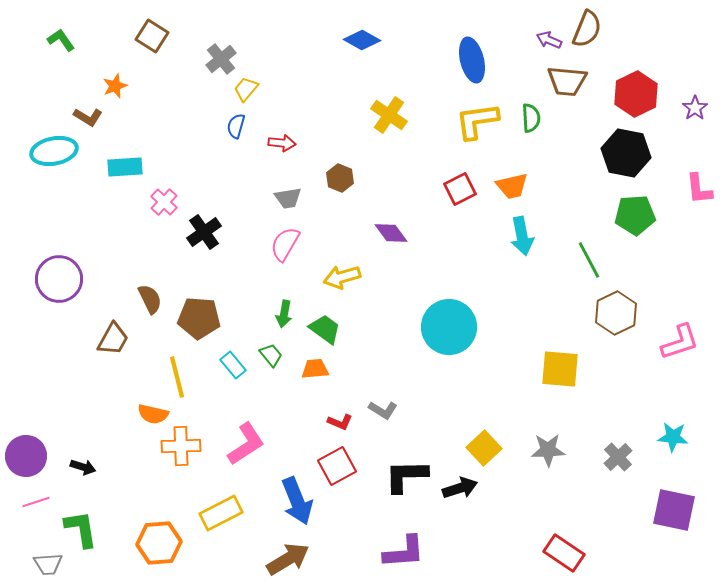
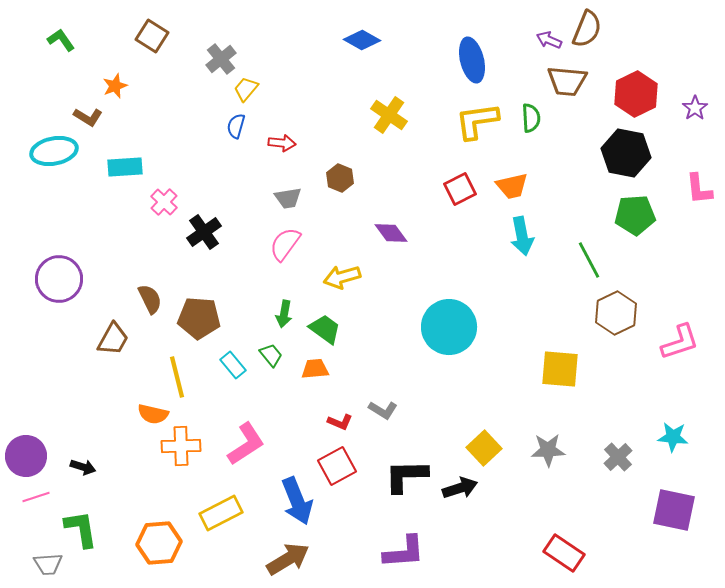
pink semicircle at (285, 244): rotated 6 degrees clockwise
pink line at (36, 502): moved 5 px up
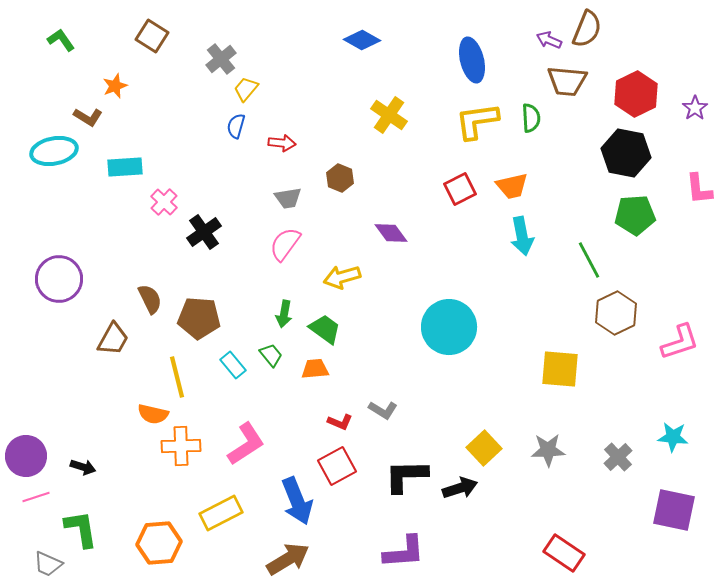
gray trapezoid at (48, 564): rotated 28 degrees clockwise
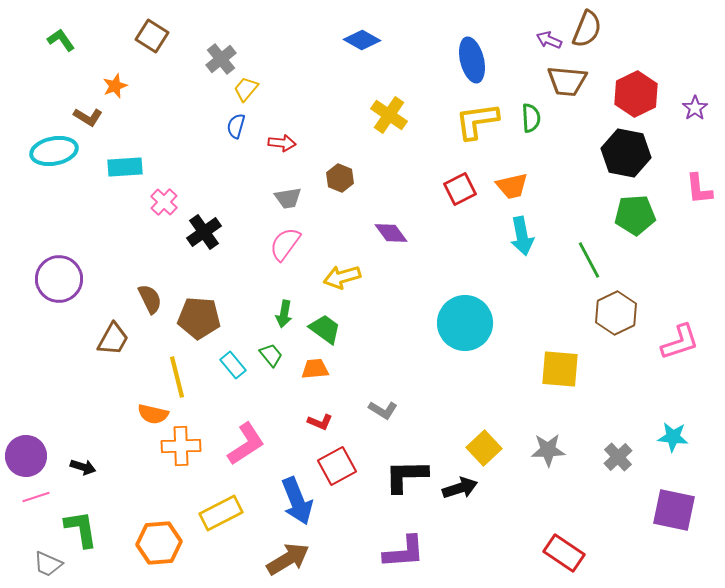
cyan circle at (449, 327): moved 16 px right, 4 px up
red L-shape at (340, 422): moved 20 px left
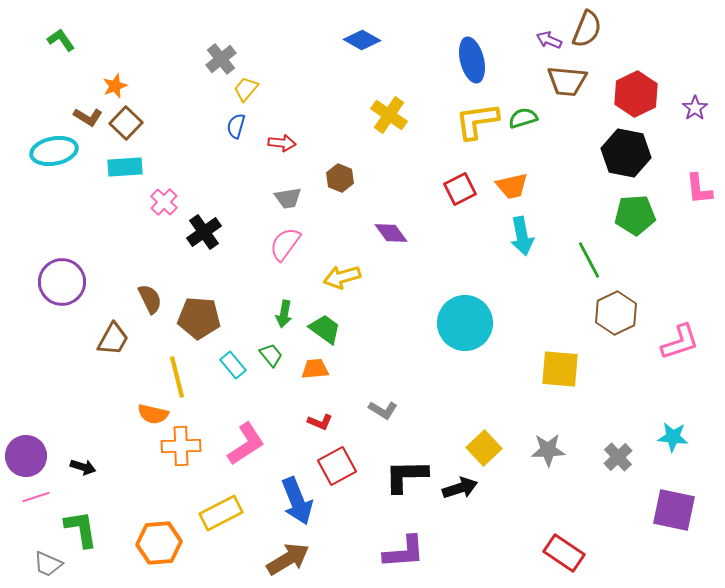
brown square at (152, 36): moved 26 px left, 87 px down; rotated 12 degrees clockwise
green semicircle at (531, 118): moved 8 px left; rotated 104 degrees counterclockwise
purple circle at (59, 279): moved 3 px right, 3 px down
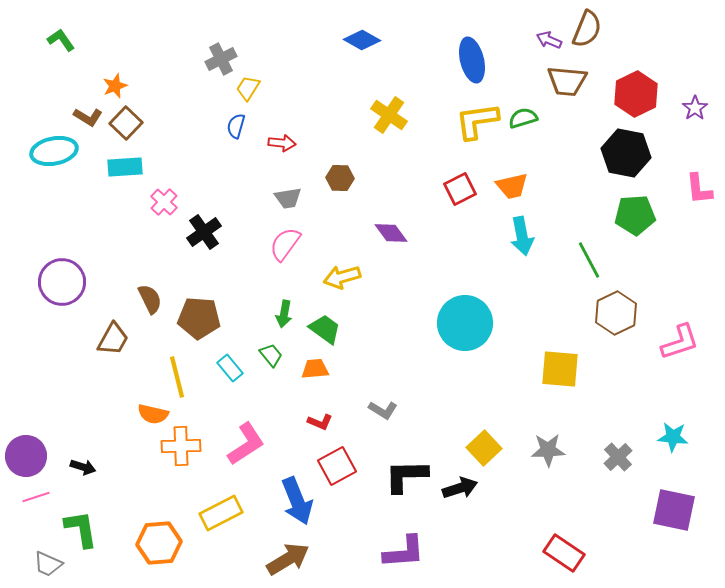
gray cross at (221, 59): rotated 12 degrees clockwise
yellow trapezoid at (246, 89): moved 2 px right, 1 px up; rotated 8 degrees counterclockwise
brown hexagon at (340, 178): rotated 20 degrees counterclockwise
cyan rectangle at (233, 365): moved 3 px left, 3 px down
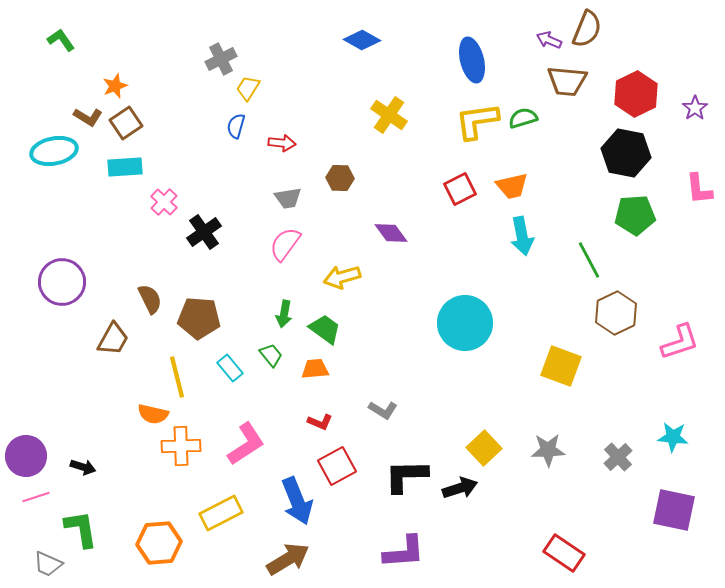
brown square at (126, 123): rotated 12 degrees clockwise
yellow square at (560, 369): moved 1 px right, 3 px up; rotated 15 degrees clockwise
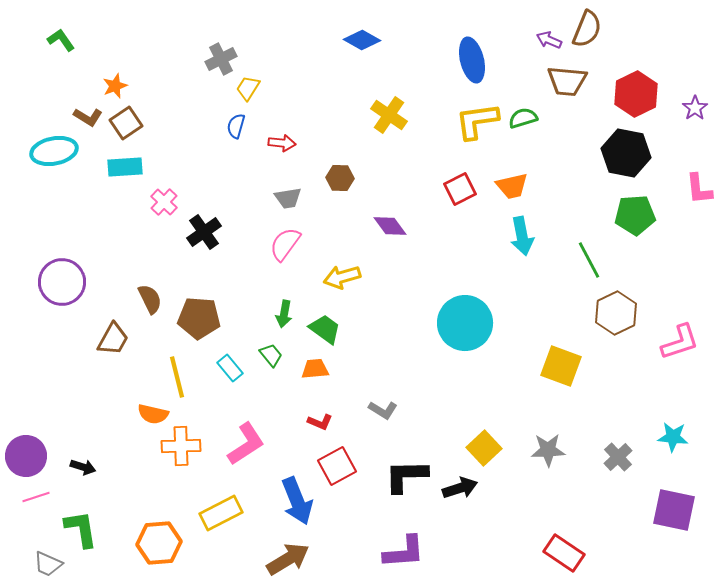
purple diamond at (391, 233): moved 1 px left, 7 px up
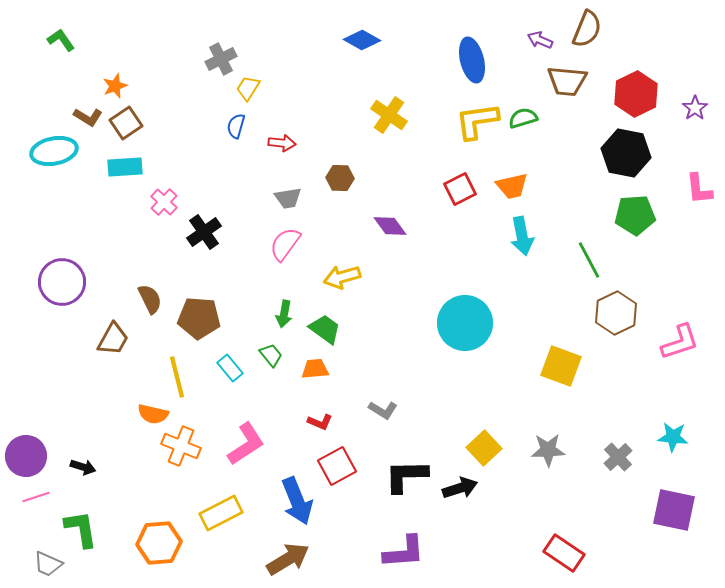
purple arrow at (549, 40): moved 9 px left
orange cross at (181, 446): rotated 24 degrees clockwise
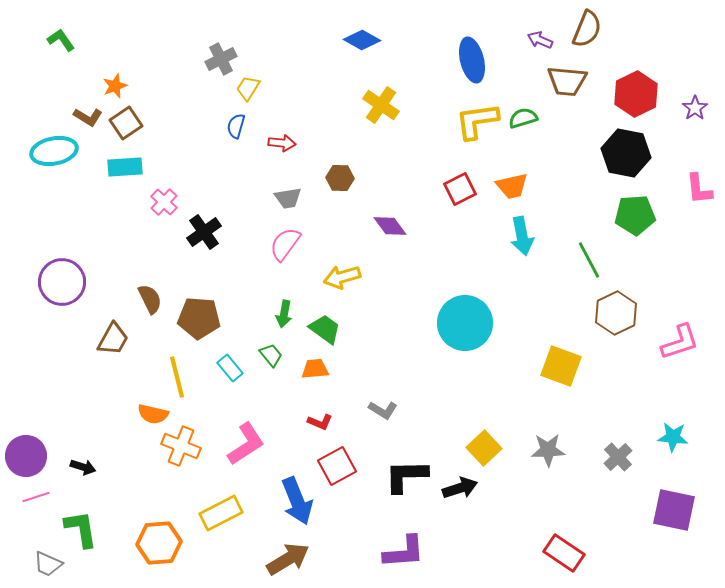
yellow cross at (389, 115): moved 8 px left, 10 px up
